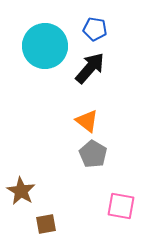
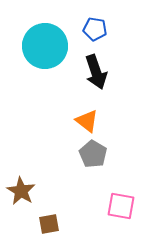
black arrow: moved 6 px right, 4 px down; rotated 120 degrees clockwise
brown square: moved 3 px right
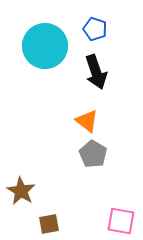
blue pentagon: rotated 10 degrees clockwise
pink square: moved 15 px down
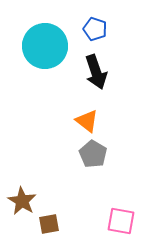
brown star: moved 1 px right, 10 px down
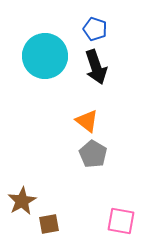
cyan circle: moved 10 px down
black arrow: moved 5 px up
brown star: rotated 12 degrees clockwise
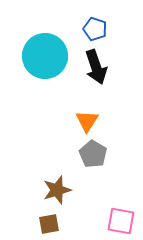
orange triangle: rotated 25 degrees clockwise
brown star: moved 35 px right, 11 px up; rotated 12 degrees clockwise
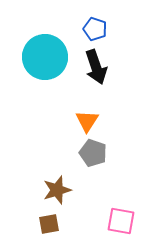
cyan circle: moved 1 px down
gray pentagon: moved 1 px up; rotated 12 degrees counterclockwise
